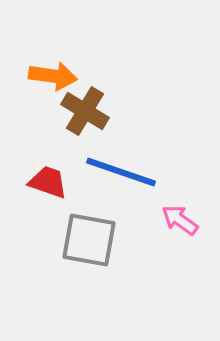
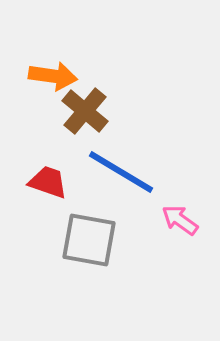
brown cross: rotated 9 degrees clockwise
blue line: rotated 12 degrees clockwise
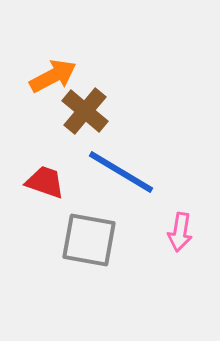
orange arrow: rotated 36 degrees counterclockwise
red trapezoid: moved 3 px left
pink arrow: moved 12 px down; rotated 117 degrees counterclockwise
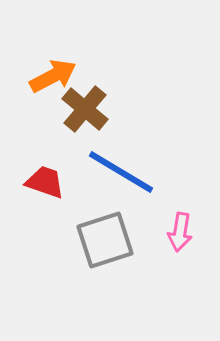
brown cross: moved 2 px up
gray square: moved 16 px right; rotated 28 degrees counterclockwise
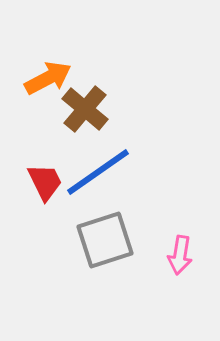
orange arrow: moved 5 px left, 2 px down
blue line: moved 23 px left; rotated 66 degrees counterclockwise
red trapezoid: rotated 45 degrees clockwise
pink arrow: moved 23 px down
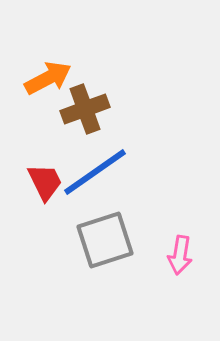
brown cross: rotated 30 degrees clockwise
blue line: moved 3 px left
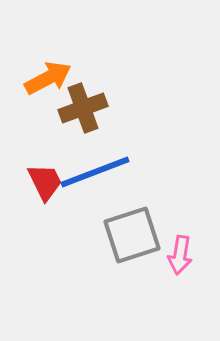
brown cross: moved 2 px left, 1 px up
blue line: rotated 14 degrees clockwise
gray square: moved 27 px right, 5 px up
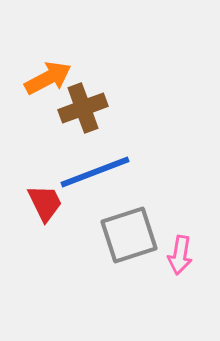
red trapezoid: moved 21 px down
gray square: moved 3 px left
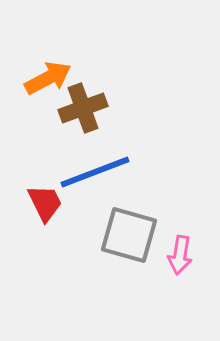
gray square: rotated 34 degrees clockwise
